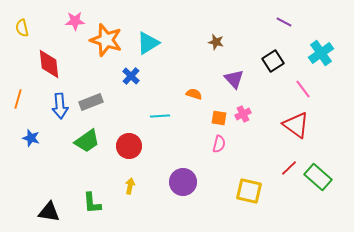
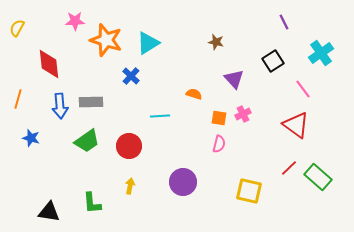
purple line: rotated 35 degrees clockwise
yellow semicircle: moved 5 px left; rotated 42 degrees clockwise
gray rectangle: rotated 20 degrees clockwise
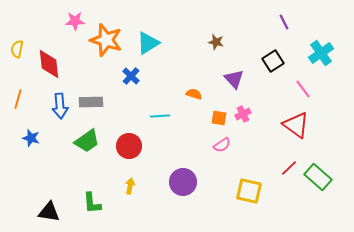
yellow semicircle: moved 21 px down; rotated 18 degrees counterclockwise
pink semicircle: moved 3 px right, 1 px down; rotated 42 degrees clockwise
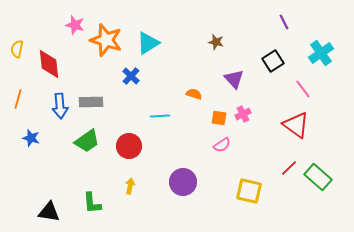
pink star: moved 4 px down; rotated 18 degrees clockwise
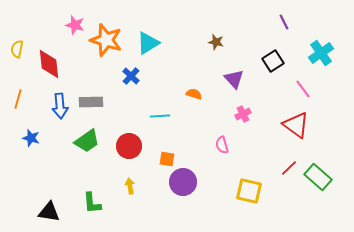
orange square: moved 52 px left, 41 px down
pink semicircle: rotated 108 degrees clockwise
yellow arrow: rotated 21 degrees counterclockwise
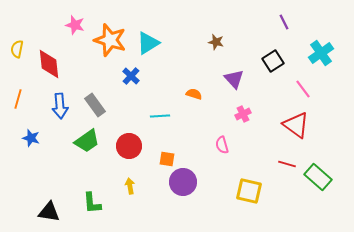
orange star: moved 4 px right
gray rectangle: moved 4 px right, 3 px down; rotated 55 degrees clockwise
red line: moved 2 px left, 4 px up; rotated 60 degrees clockwise
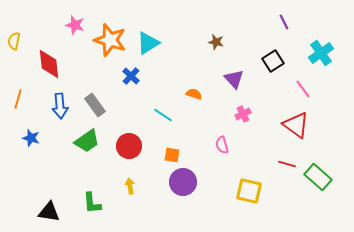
yellow semicircle: moved 3 px left, 8 px up
cyan line: moved 3 px right, 1 px up; rotated 36 degrees clockwise
orange square: moved 5 px right, 4 px up
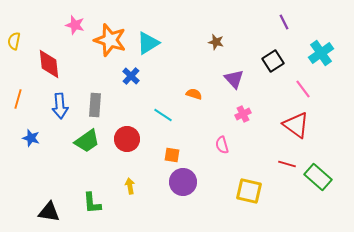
gray rectangle: rotated 40 degrees clockwise
red circle: moved 2 px left, 7 px up
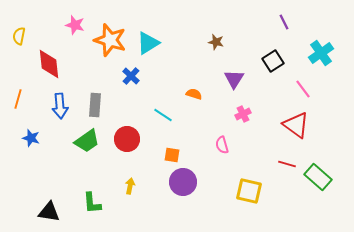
yellow semicircle: moved 5 px right, 5 px up
purple triangle: rotated 15 degrees clockwise
yellow arrow: rotated 21 degrees clockwise
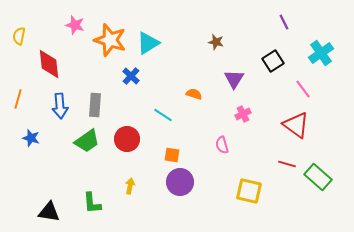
purple circle: moved 3 px left
